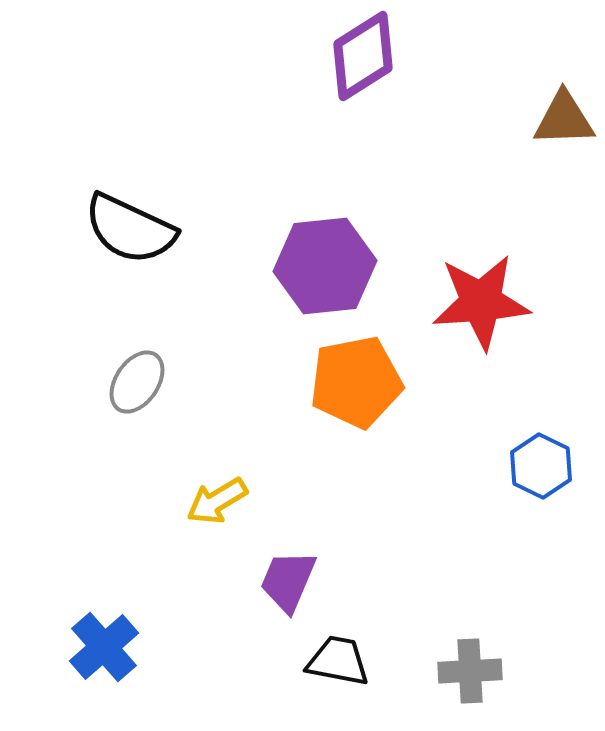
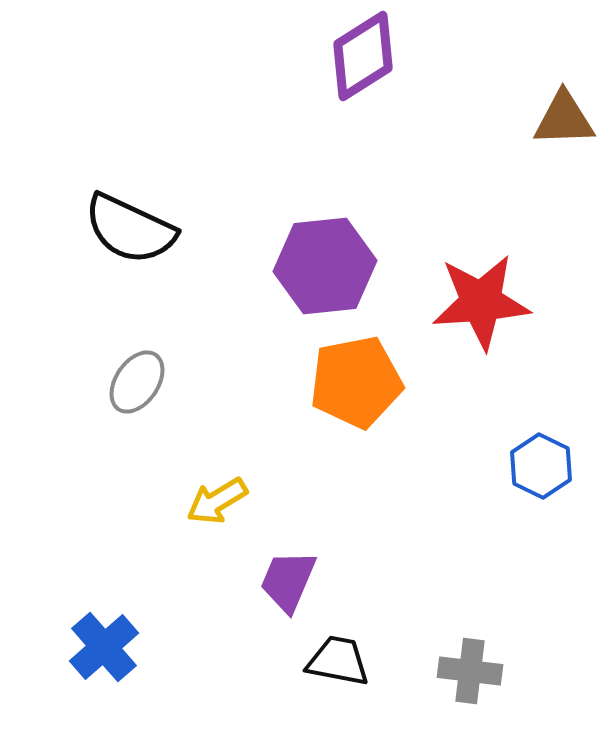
gray cross: rotated 10 degrees clockwise
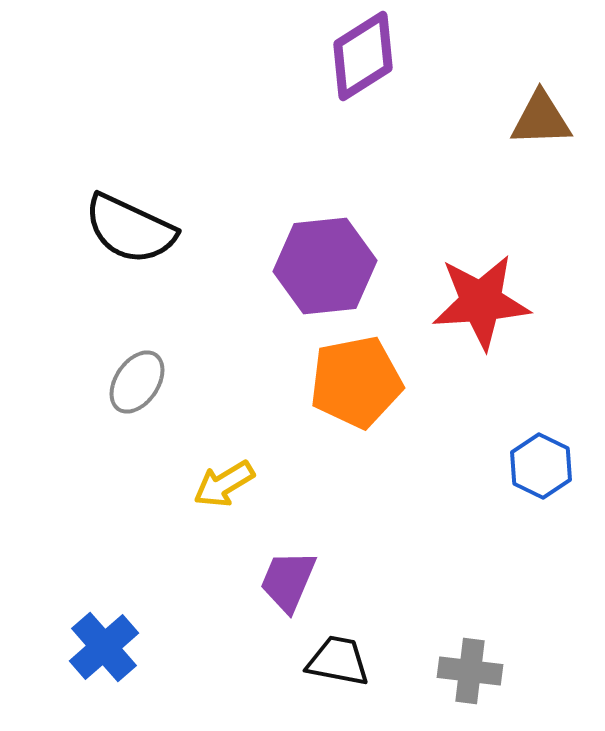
brown triangle: moved 23 px left
yellow arrow: moved 7 px right, 17 px up
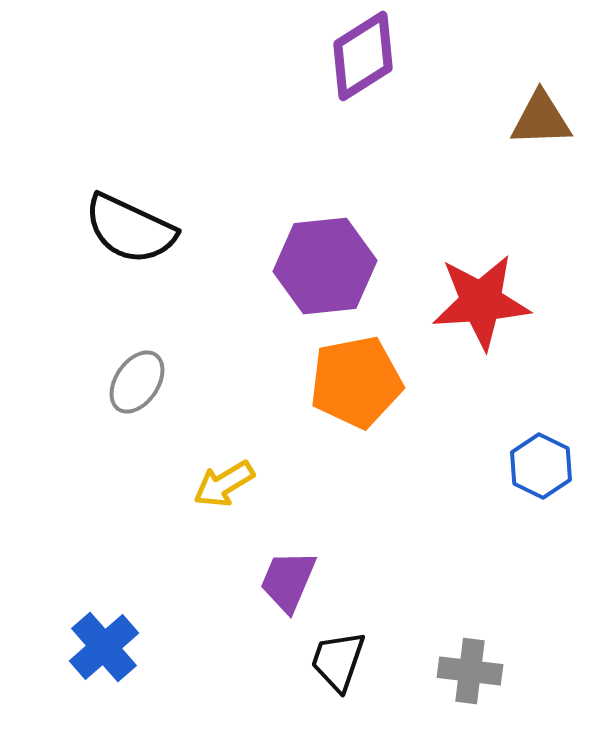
black trapezoid: rotated 82 degrees counterclockwise
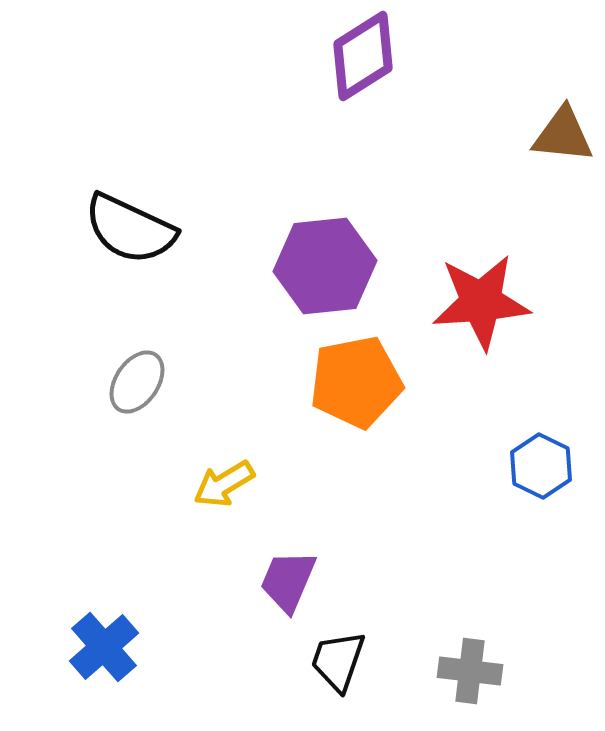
brown triangle: moved 22 px right, 16 px down; rotated 8 degrees clockwise
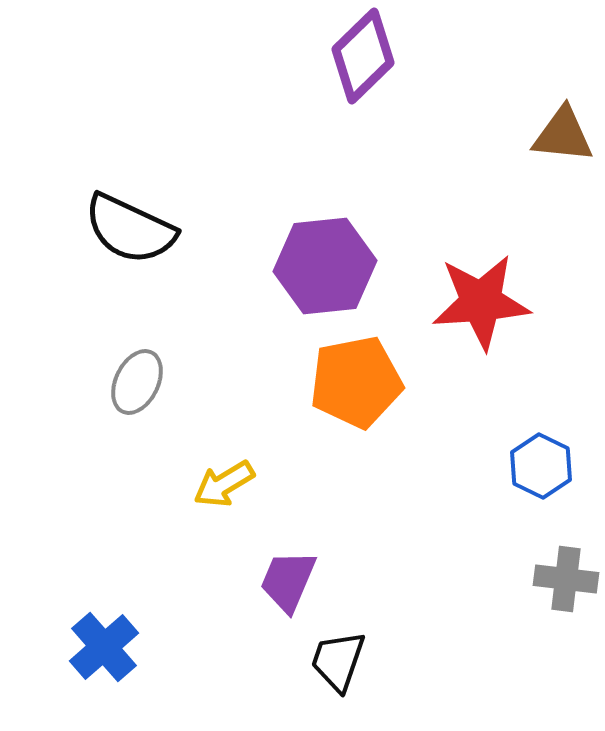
purple diamond: rotated 12 degrees counterclockwise
gray ellipse: rotated 8 degrees counterclockwise
gray cross: moved 96 px right, 92 px up
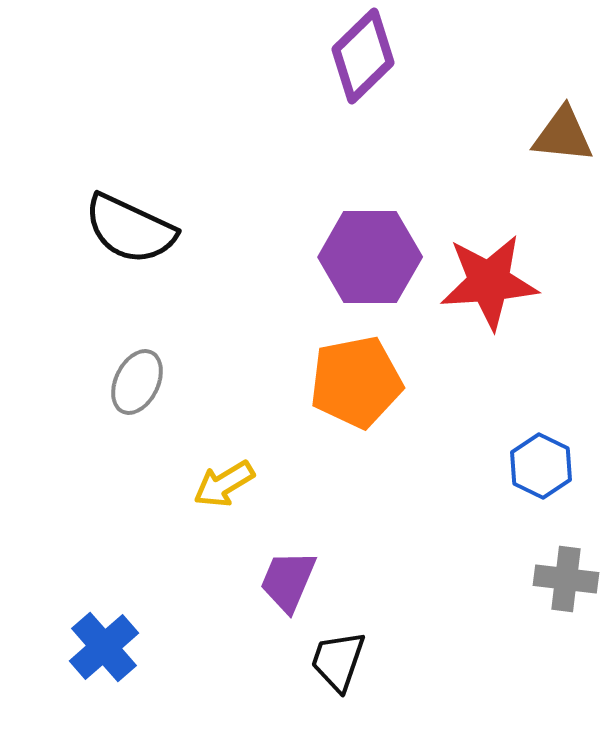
purple hexagon: moved 45 px right, 9 px up; rotated 6 degrees clockwise
red star: moved 8 px right, 20 px up
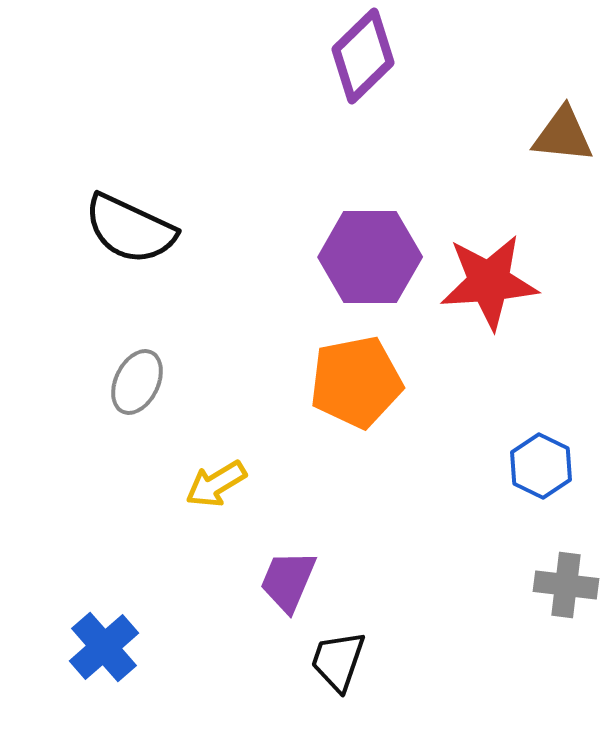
yellow arrow: moved 8 px left
gray cross: moved 6 px down
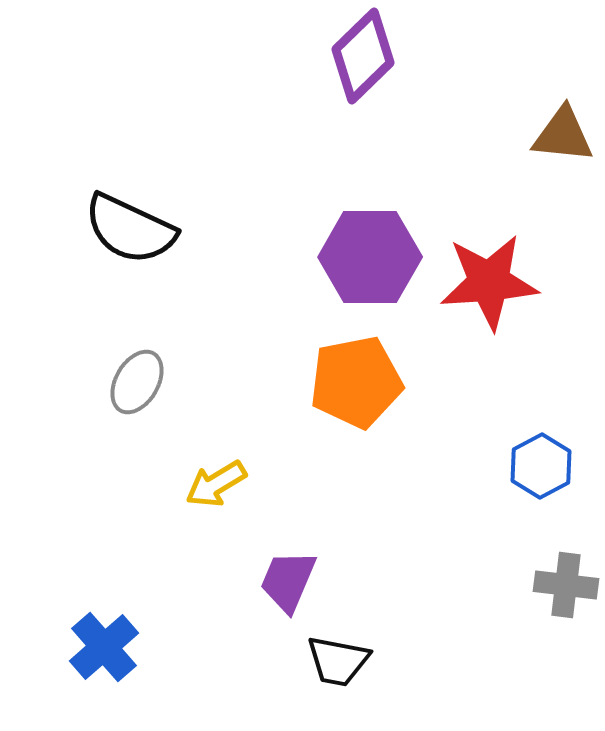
gray ellipse: rotated 4 degrees clockwise
blue hexagon: rotated 6 degrees clockwise
black trapezoid: rotated 98 degrees counterclockwise
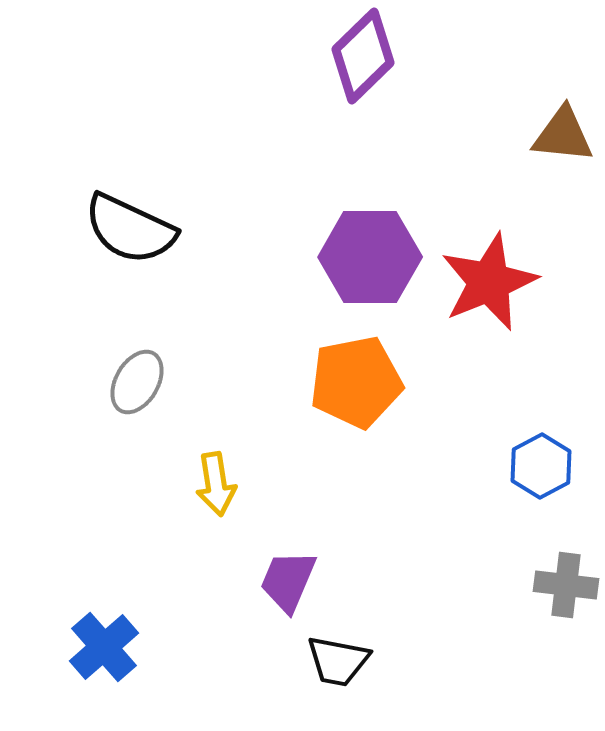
red star: rotated 18 degrees counterclockwise
yellow arrow: rotated 68 degrees counterclockwise
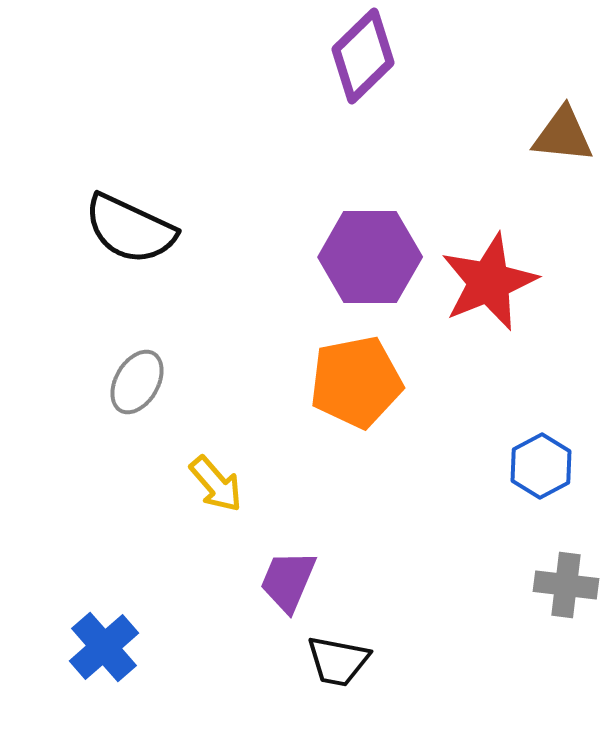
yellow arrow: rotated 32 degrees counterclockwise
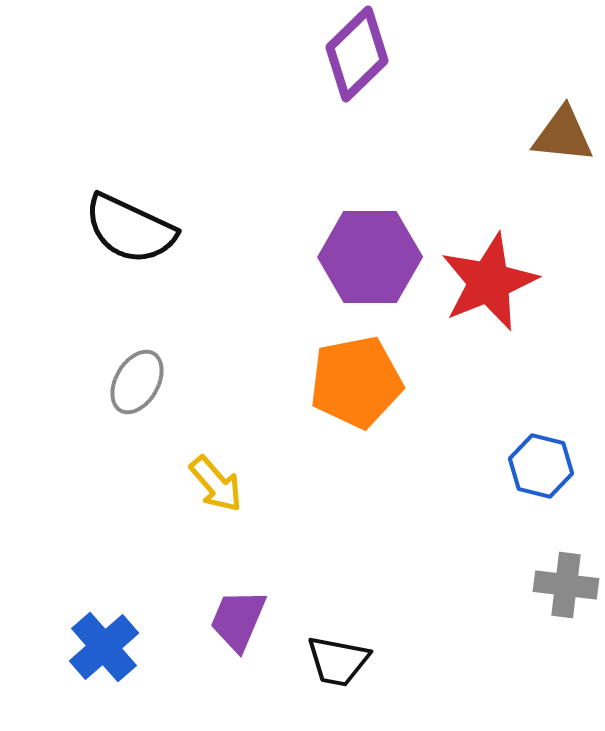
purple diamond: moved 6 px left, 2 px up
blue hexagon: rotated 18 degrees counterclockwise
purple trapezoid: moved 50 px left, 39 px down
